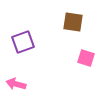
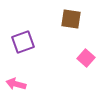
brown square: moved 2 px left, 3 px up
pink square: rotated 24 degrees clockwise
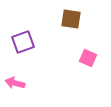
pink square: moved 2 px right; rotated 18 degrees counterclockwise
pink arrow: moved 1 px left, 1 px up
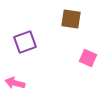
purple square: moved 2 px right
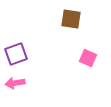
purple square: moved 9 px left, 12 px down
pink arrow: rotated 24 degrees counterclockwise
